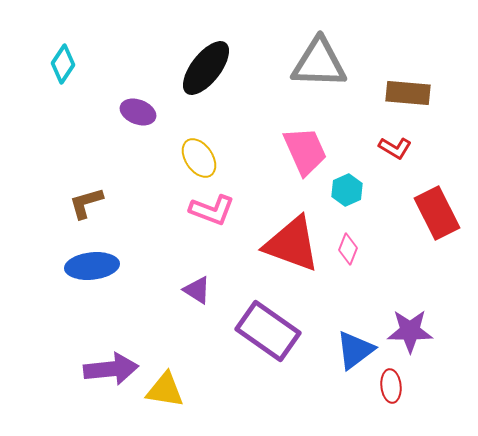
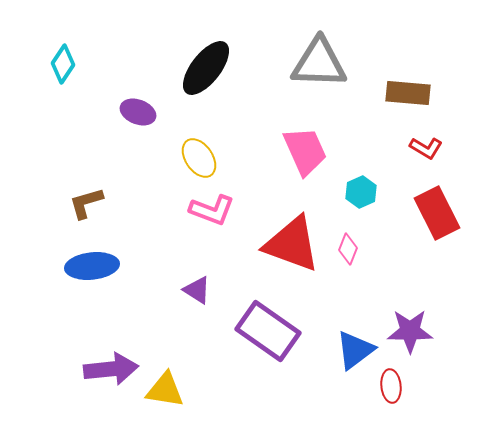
red L-shape: moved 31 px right
cyan hexagon: moved 14 px right, 2 px down
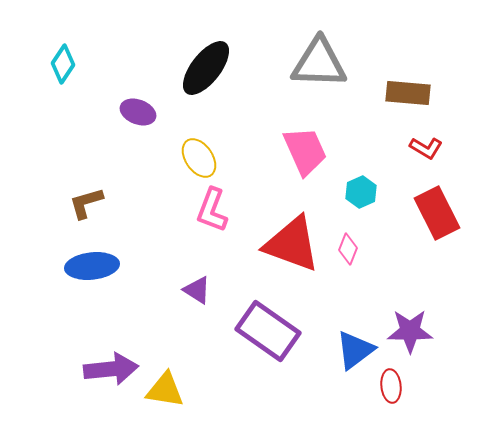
pink L-shape: rotated 90 degrees clockwise
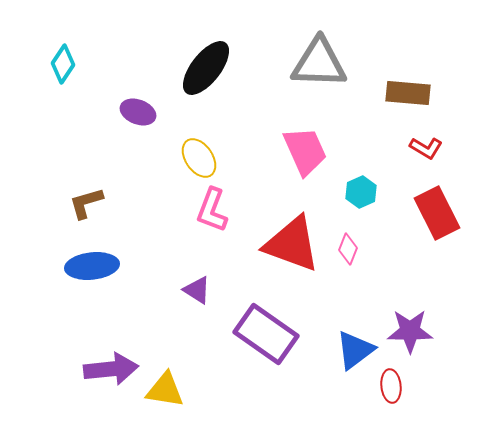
purple rectangle: moved 2 px left, 3 px down
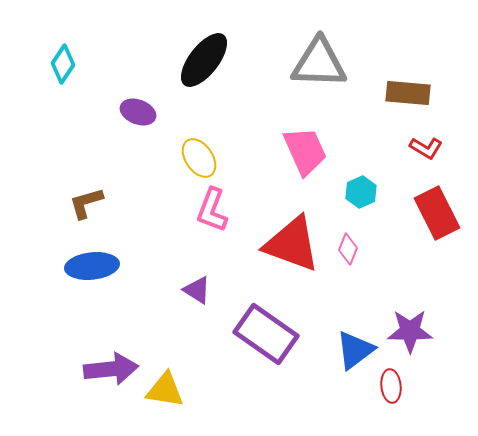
black ellipse: moved 2 px left, 8 px up
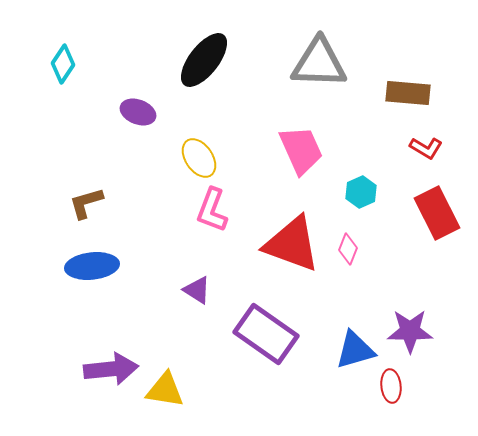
pink trapezoid: moved 4 px left, 1 px up
blue triangle: rotated 21 degrees clockwise
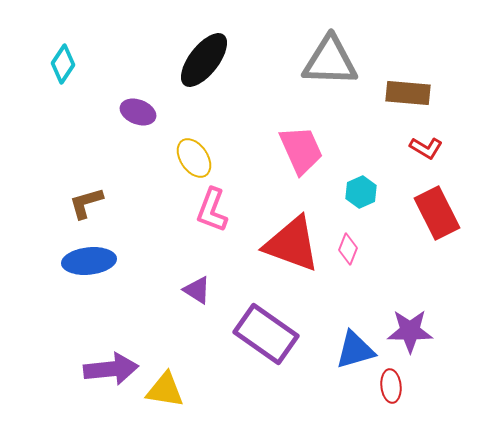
gray triangle: moved 11 px right, 2 px up
yellow ellipse: moved 5 px left
blue ellipse: moved 3 px left, 5 px up
